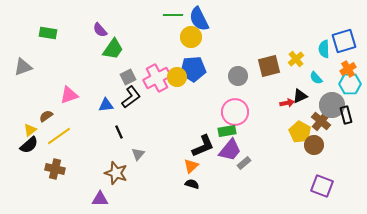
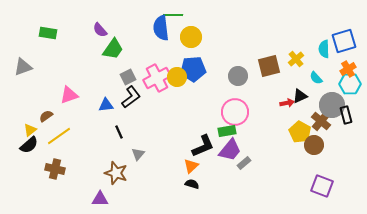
blue semicircle at (199, 19): moved 38 px left, 9 px down; rotated 20 degrees clockwise
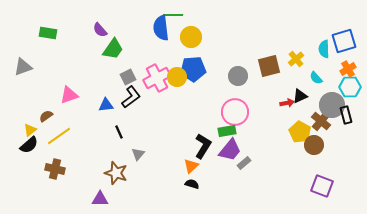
cyan hexagon at (350, 84): moved 3 px down
black L-shape at (203, 146): rotated 35 degrees counterclockwise
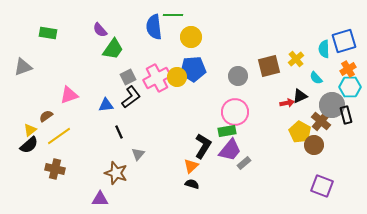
blue semicircle at (161, 28): moved 7 px left, 1 px up
